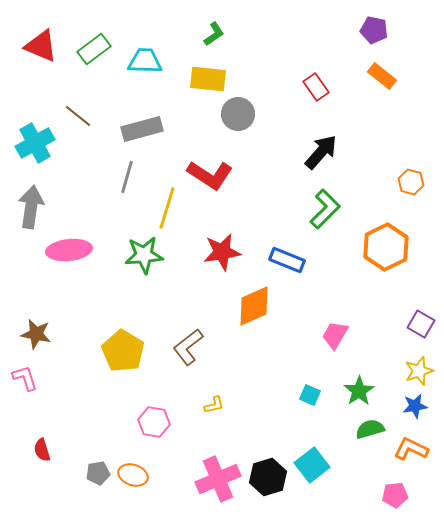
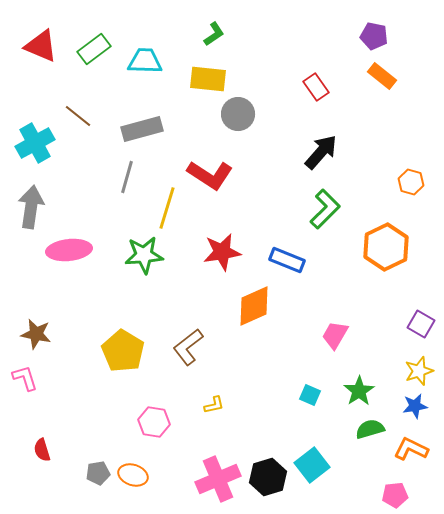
purple pentagon at (374, 30): moved 6 px down
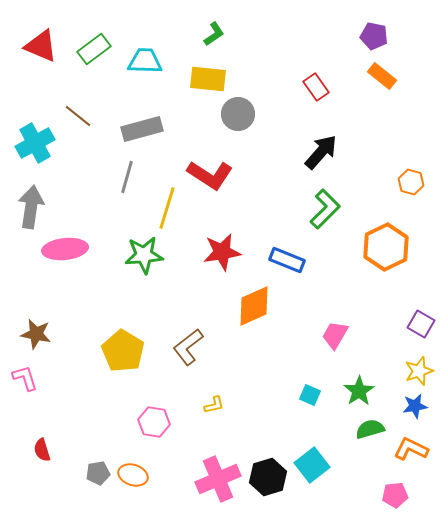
pink ellipse at (69, 250): moved 4 px left, 1 px up
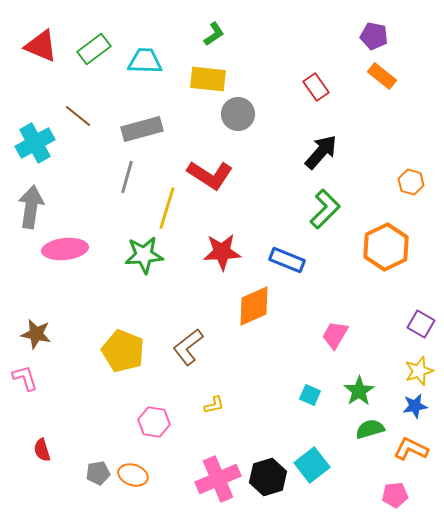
red star at (222, 252): rotated 6 degrees clockwise
yellow pentagon at (123, 351): rotated 9 degrees counterclockwise
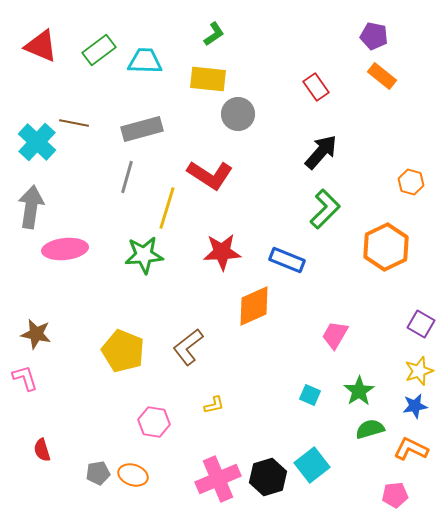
green rectangle at (94, 49): moved 5 px right, 1 px down
brown line at (78, 116): moved 4 px left, 7 px down; rotated 28 degrees counterclockwise
cyan cross at (35, 143): moved 2 px right, 1 px up; rotated 18 degrees counterclockwise
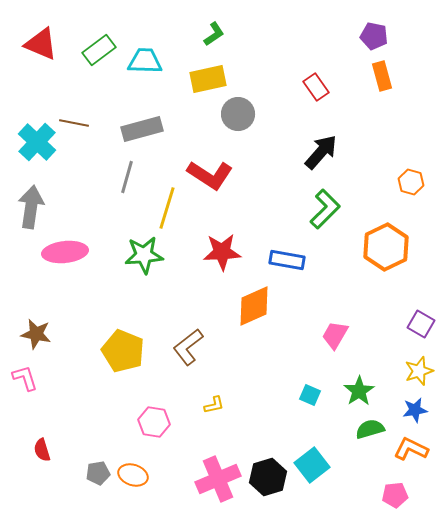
red triangle at (41, 46): moved 2 px up
orange rectangle at (382, 76): rotated 36 degrees clockwise
yellow rectangle at (208, 79): rotated 18 degrees counterclockwise
pink ellipse at (65, 249): moved 3 px down
blue rectangle at (287, 260): rotated 12 degrees counterclockwise
blue star at (415, 406): moved 4 px down
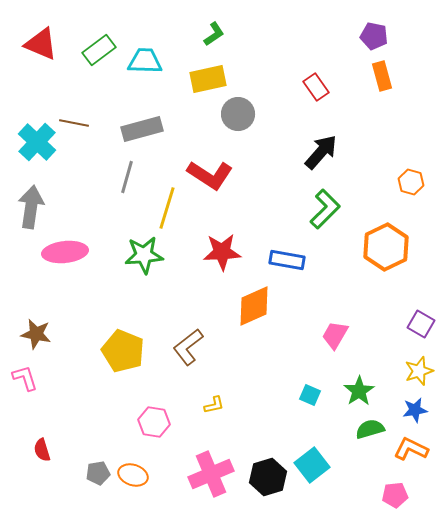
pink cross at (218, 479): moved 7 px left, 5 px up
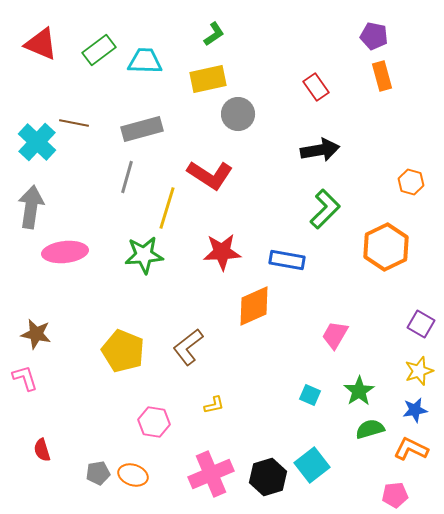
black arrow at (321, 152): moved 1 px left, 2 px up; rotated 39 degrees clockwise
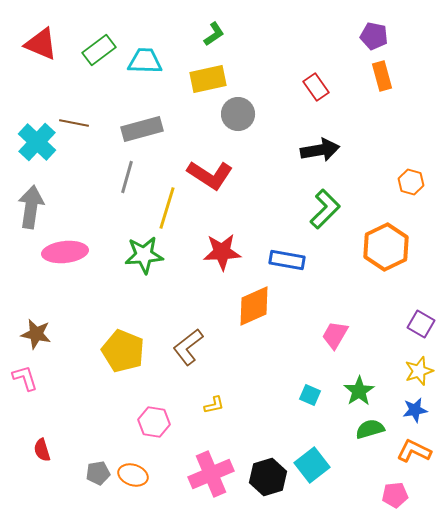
orange L-shape at (411, 449): moved 3 px right, 2 px down
